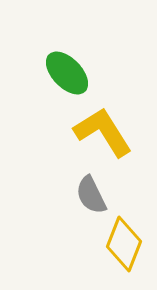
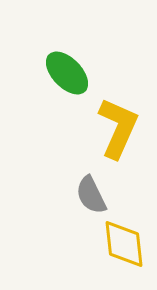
yellow L-shape: moved 15 px right, 4 px up; rotated 56 degrees clockwise
yellow diamond: rotated 28 degrees counterclockwise
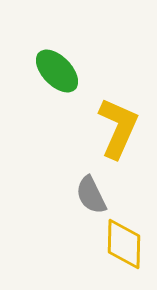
green ellipse: moved 10 px left, 2 px up
yellow diamond: rotated 8 degrees clockwise
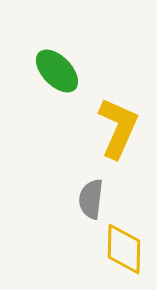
gray semicircle: moved 4 px down; rotated 33 degrees clockwise
yellow diamond: moved 5 px down
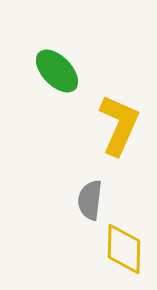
yellow L-shape: moved 1 px right, 3 px up
gray semicircle: moved 1 px left, 1 px down
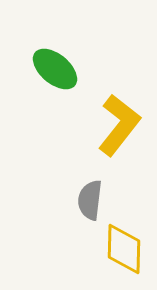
green ellipse: moved 2 px left, 2 px up; rotated 6 degrees counterclockwise
yellow L-shape: rotated 14 degrees clockwise
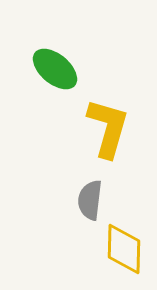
yellow L-shape: moved 11 px left, 3 px down; rotated 22 degrees counterclockwise
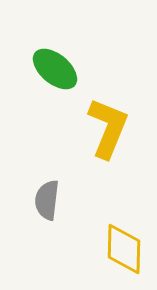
yellow L-shape: rotated 6 degrees clockwise
gray semicircle: moved 43 px left
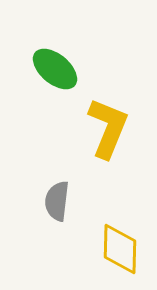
gray semicircle: moved 10 px right, 1 px down
yellow diamond: moved 4 px left
